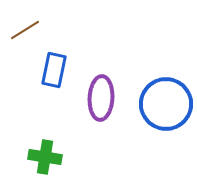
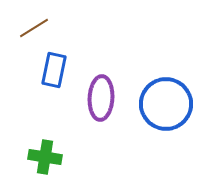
brown line: moved 9 px right, 2 px up
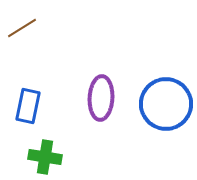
brown line: moved 12 px left
blue rectangle: moved 26 px left, 36 px down
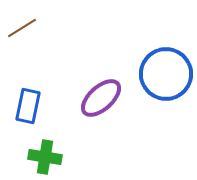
purple ellipse: rotated 45 degrees clockwise
blue circle: moved 30 px up
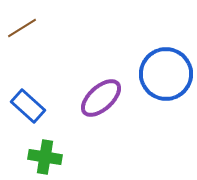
blue rectangle: rotated 60 degrees counterclockwise
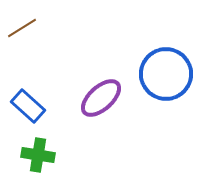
green cross: moved 7 px left, 2 px up
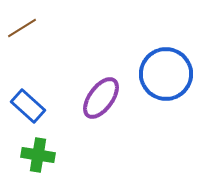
purple ellipse: rotated 12 degrees counterclockwise
